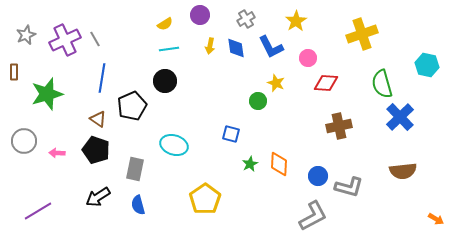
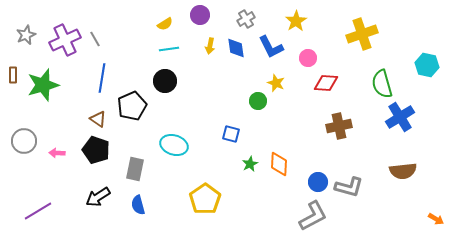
brown rectangle at (14, 72): moved 1 px left, 3 px down
green star at (47, 94): moved 4 px left, 9 px up
blue cross at (400, 117): rotated 12 degrees clockwise
blue circle at (318, 176): moved 6 px down
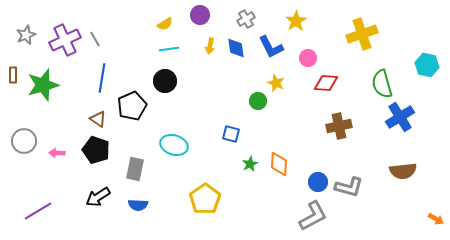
blue semicircle at (138, 205): rotated 72 degrees counterclockwise
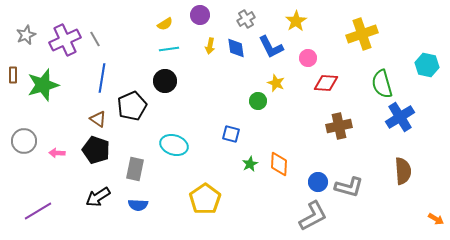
brown semicircle at (403, 171): rotated 88 degrees counterclockwise
